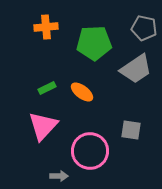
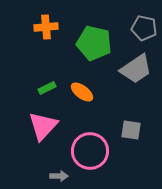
green pentagon: rotated 16 degrees clockwise
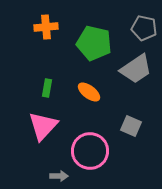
green rectangle: rotated 54 degrees counterclockwise
orange ellipse: moved 7 px right
gray square: moved 4 px up; rotated 15 degrees clockwise
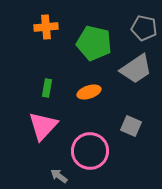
orange ellipse: rotated 55 degrees counterclockwise
gray arrow: rotated 144 degrees counterclockwise
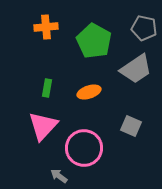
green pentagon: moved 2 px up; rotated 16 degrees clockwise
pink circle: moved 6 px left, 3 px up
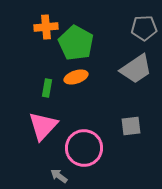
gray pentagon: rotated 15 degrees counterclockwise
green pentagon: moved 18 px left, 2 px down
orange ellipse: moved 13 px left, 15 px up
gray square: rotated 30 degrees counterclockwise
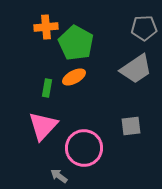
orange ellipse: moved 2 px left; rotated 10 degrees counterclockwise
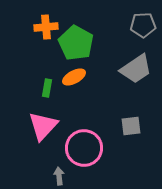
gray pentagon: moved 1 px left, 3 px up
gray arrow: rotated 48 degrees clockwise
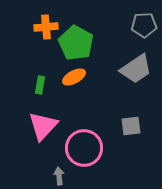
gray pentagon: moved 1 px right
green rectangle: moved 7 px left, 3 px up
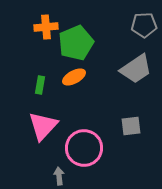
green pentagon: rotated 20 degrees clockwise
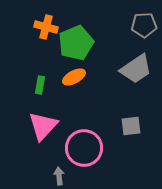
orange cross: rotated 20 degrees clockwise
